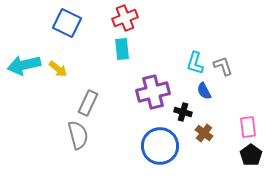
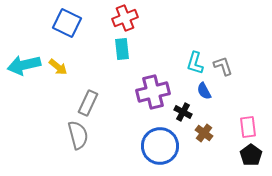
yellow arrow: moved 2 px up
black cross: rotated 12 degrees clockwise
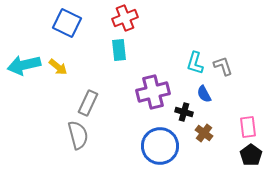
cyan rectangle: moved 3 px left, 1 px down
blue semicircle: moved 3 px down
black cross: moved 1 px right; rotated 12 degrees counterclockwise
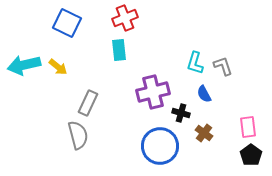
black cross: moved 3 px left, 1 px down
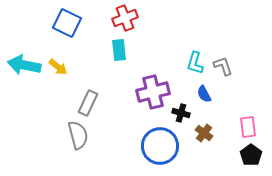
cyan arrow: rotated 24 degrees clockwise
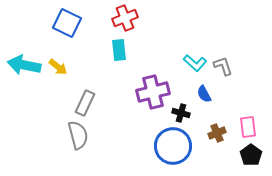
cyan L-shape: rotated 65 degrees counterclockwise
gray rectangle: moved 3 px left
brown cross: moved 13 px right; rotated 30 degrees clockwise
blue circle: moved 13 px right
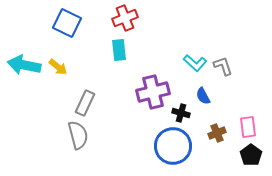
blue semicircle: moved 1 px left, 2 px down
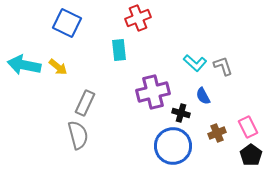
red cross: moved 13 px right
pink rectangle: rotated 20 degrees counterclockwise
